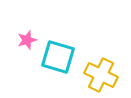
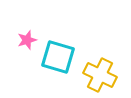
yellow cross: moved 1 px left
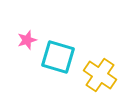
yellow cross: rotated 8 degrees clockwise
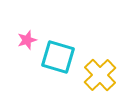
yellow cross: rotated 12 degrees clockwise
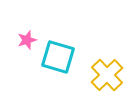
yellow cross: moved 7 px right
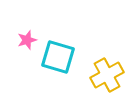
yellow cross: rotated 16 degrees clockwise
